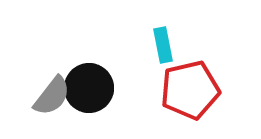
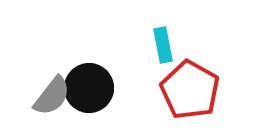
red pentagon: rotated 30 degrees counterclockwise
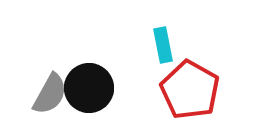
gray semicircle: moved 2 px left, 2 px up; rotated 9 degrees counterclockwise
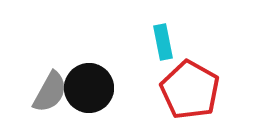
cyan rectangle: moved 3 px up
gray semicircle: moved 2 px up
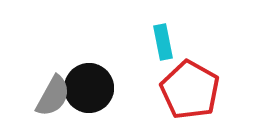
gray semicircle: moved 3 px right, 4 px down
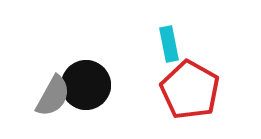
cyan rectangle: moved 6 px right, 2 px down
black circle: moved 3 px left, 3 px up
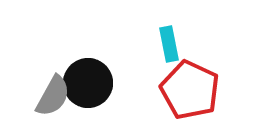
black circle: moved 2 px right, 2 px up
red pentagon: rotated 4 degrees counterclockwise
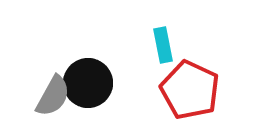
cyan rectangle: moved 6 px left, 1 px down
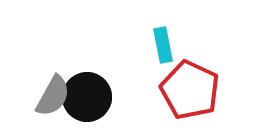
black circle: moved 1 px left, 14 px down
